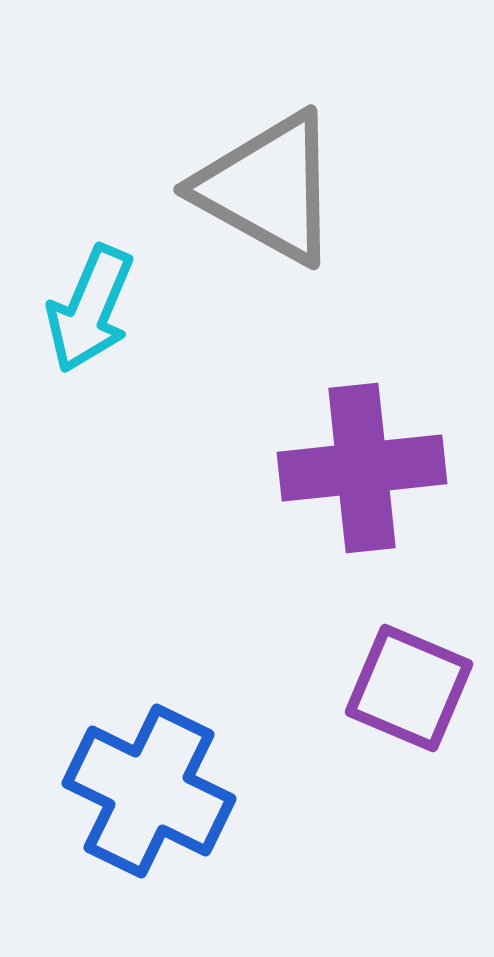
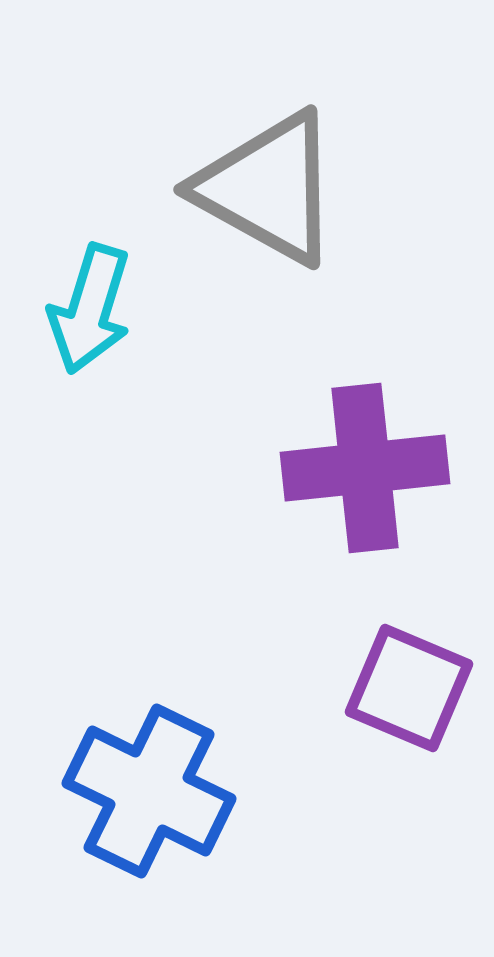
cyan arrow: rotated 6 degrees counterclockwise
purple cross: moved 3 px right
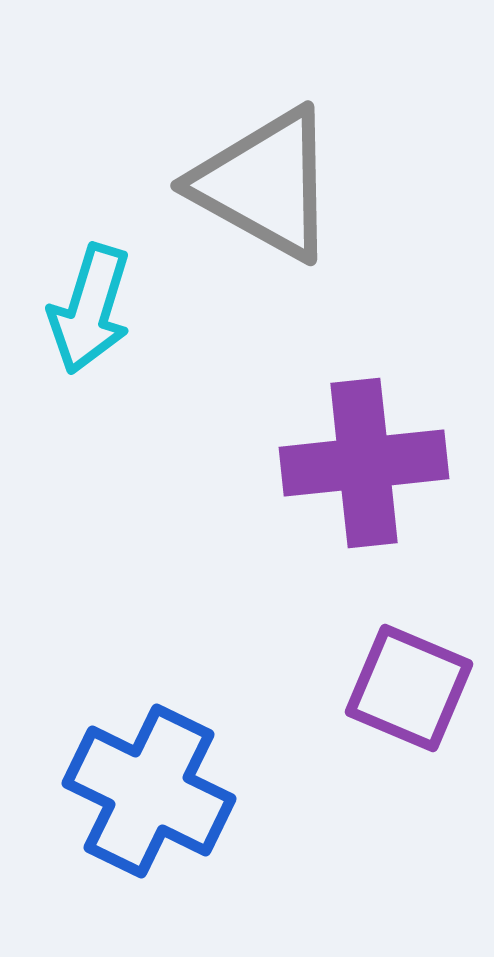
gray triangle: moved 3 px left, 4 px up
purple cross: moved 1 px left, 5 px up
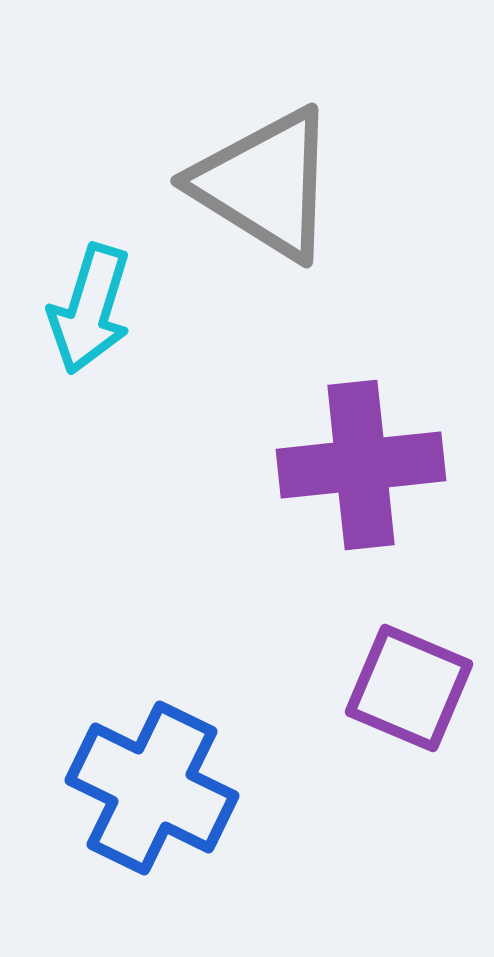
gray triangle: rotated 3 degrees clockwise
purple cross: moved 3 px left, 2 px down
blue cross: moved 3 px right, 3 px up
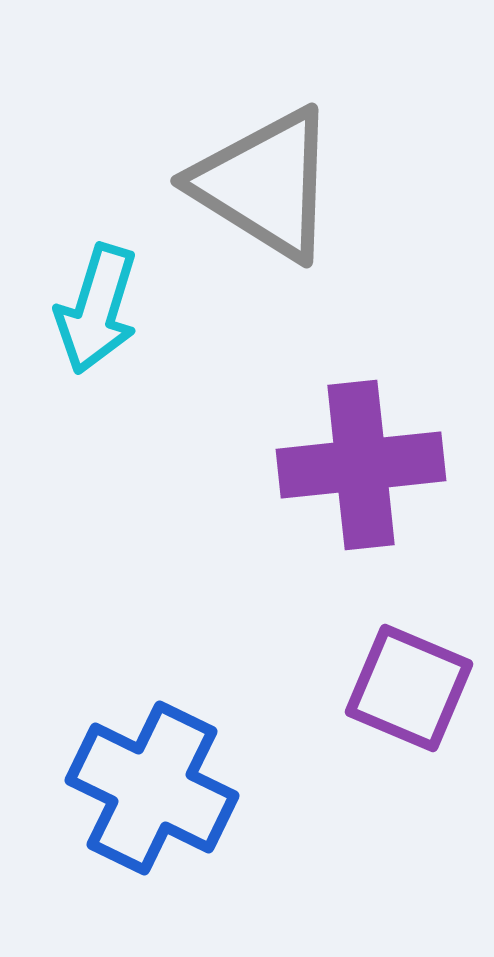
cyan arrow: moved 7 px right
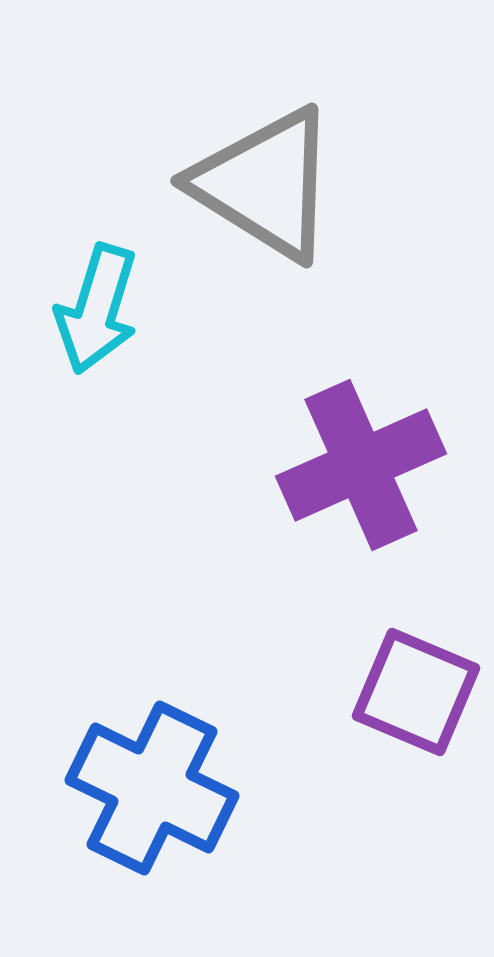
purple cross: rotated 18 degrees counterclockwise
purple square: moved 7 px right, 4 px down
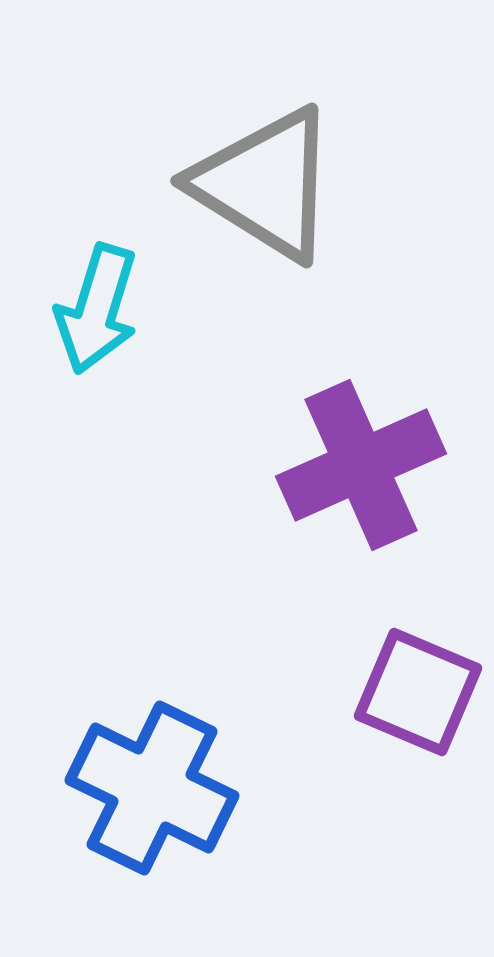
purple square: moved 2 px right
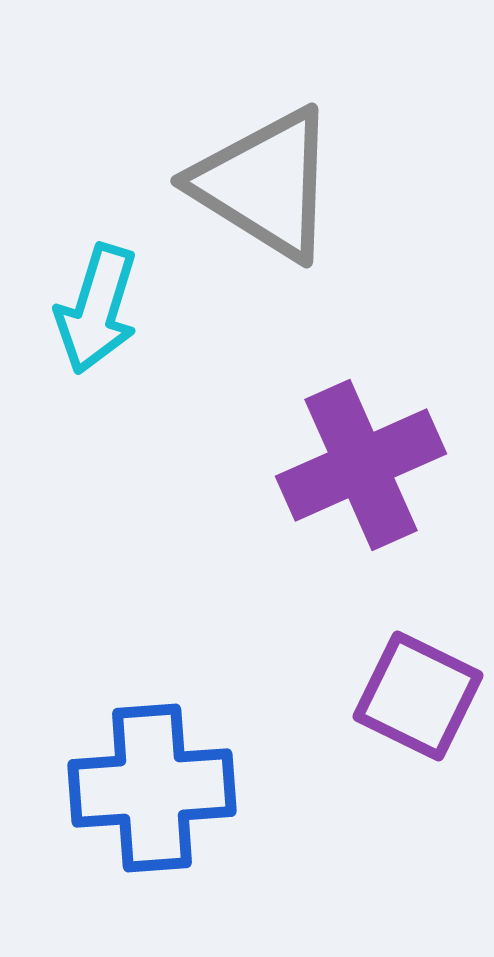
purple square: moved 4 px down; rotated 3 degrees clockwise
blue cross: rotated 30 degrees counterclockwise
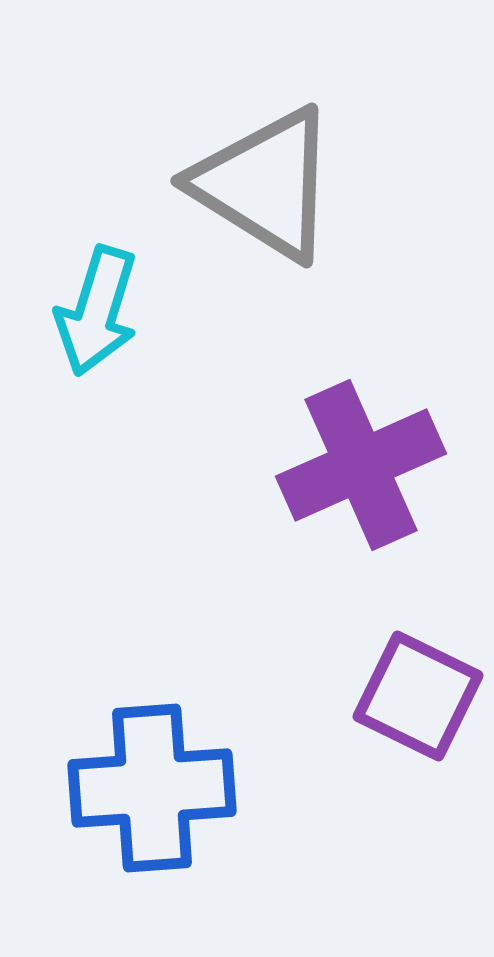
cyan arrow: moved 2 px down
